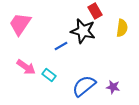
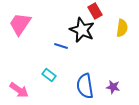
black star: moved 1 px left, 1 px up; rotated 10 degrees clockwise
blue line: rotated 48 degrees clockwise
pink arrow: moved 7 px left, 23 px down
blue semicircle: moved 1 px right; rotated 60 degrees counterclockwise
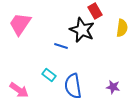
blue semicircle: moved 12 px left
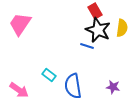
black star: moved 16 px right
blue line: moved 26 px right
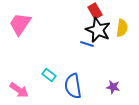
blue line: moved 2 px up
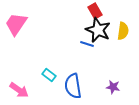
pink trapezoid: moved 4 px left
yellow semicircle: moved 1 px right, 3 px down
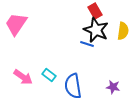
black star: moved 2 px left
pink arrow: moved 4 px right, 13 px up
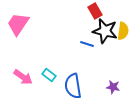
pink trapezoid: moved 2 px right
black star: moved 9 px right, 1 px down; rotated 10 degrees counterclockwise
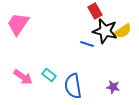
yellow semicircle: rotated 48 degrees clockwise
